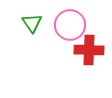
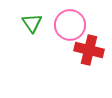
red cross: rotated 12 degrees clockwise
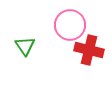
green triangle: moved 7 px left, 23 px down
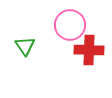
red cross: rotated 12 degrees counterclockwise
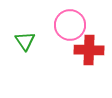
green triangle: moved 5 px up
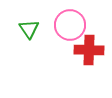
green triangle: moved 4 px right, 12 px up
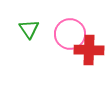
pink circle: moved 9 px down
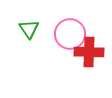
red cross: moved 2 px down
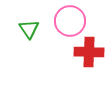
pink circle: moved 13 px up
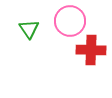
red cross: moved 2 px right, 2 px up
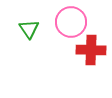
pink circle: moved 1 px right, 1 px down
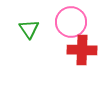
red cross: moved 9 px left
